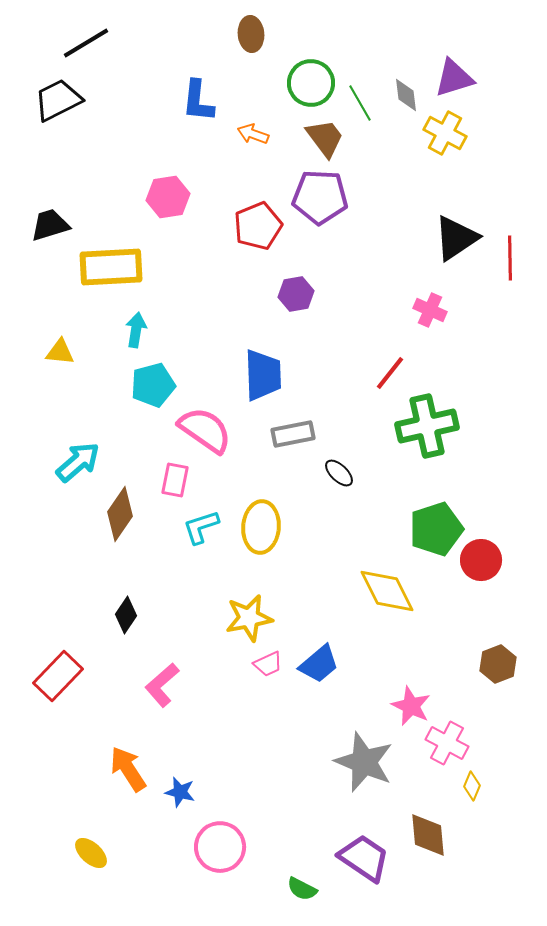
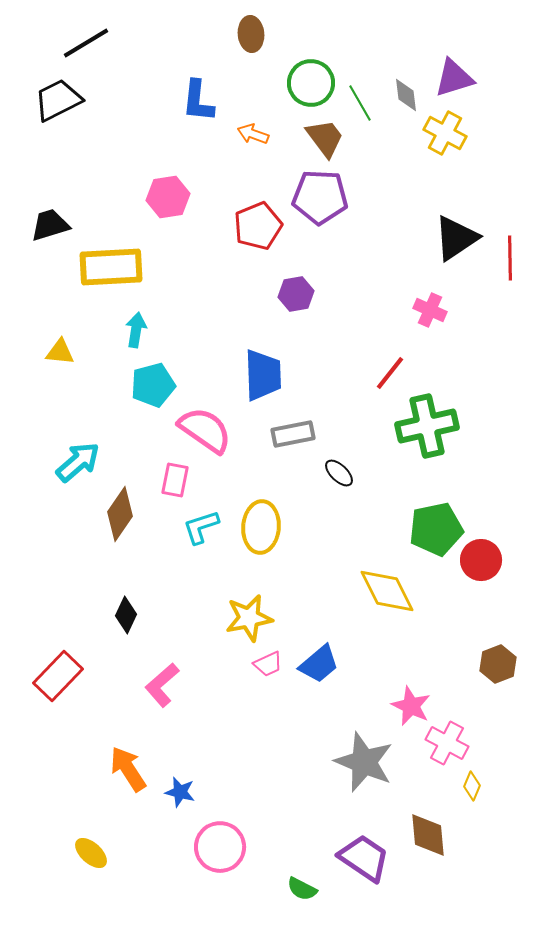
green pentagon at (436, 529): rotated 6 degrees clockwise
black diamond at (126, 615): rotated 9 degrees counterclockwise
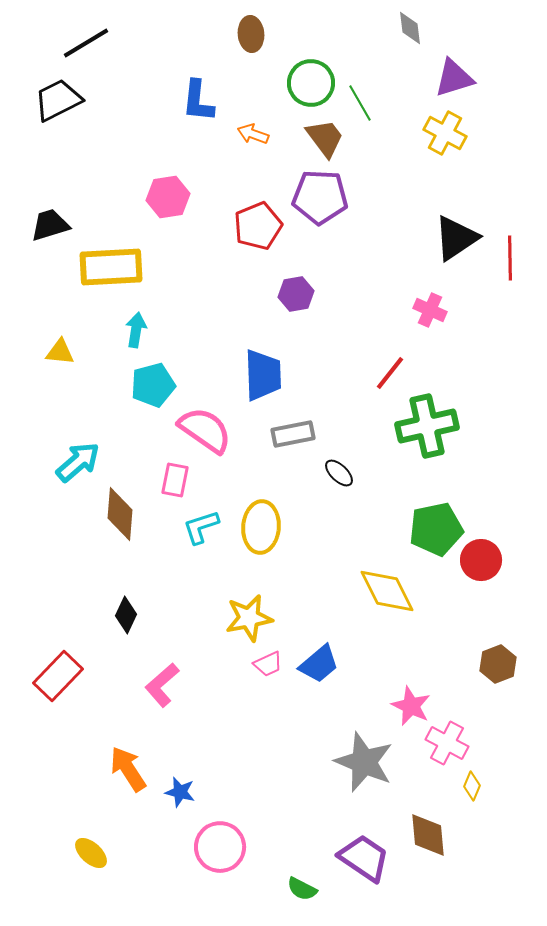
gray diamond at (406, 95): moved 4 px right, 67 px up
brown diamond at (120, 514): rotated 30 degrees counterclockwise
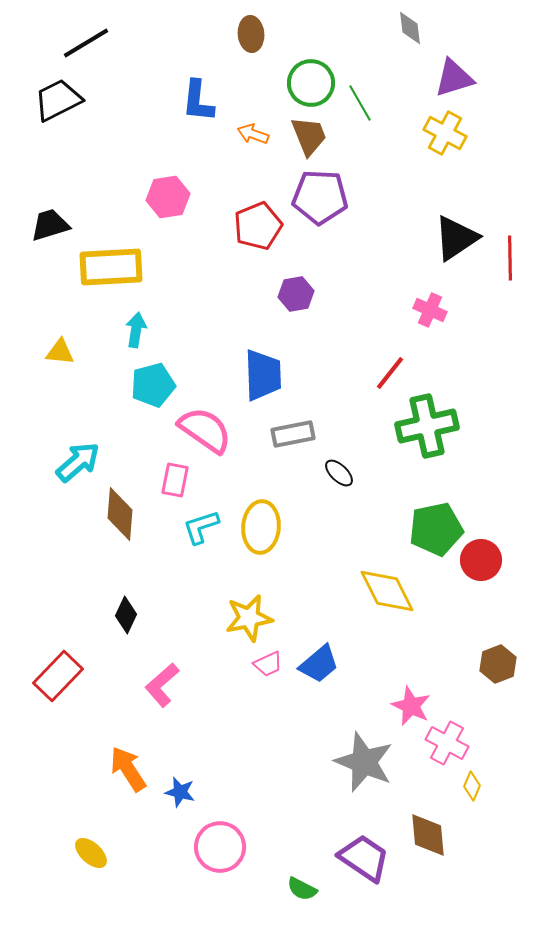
brown trapezoid at (325, 138): moved 16 px left, 2 px up; rotated 15 degrees clockwise
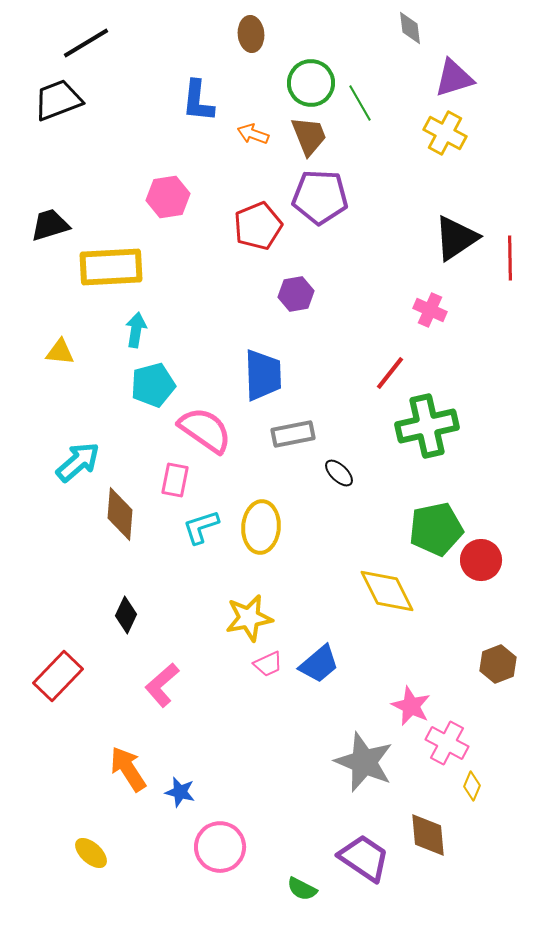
black trapezoid at (58, 100): rotated 6 degrees clockwise
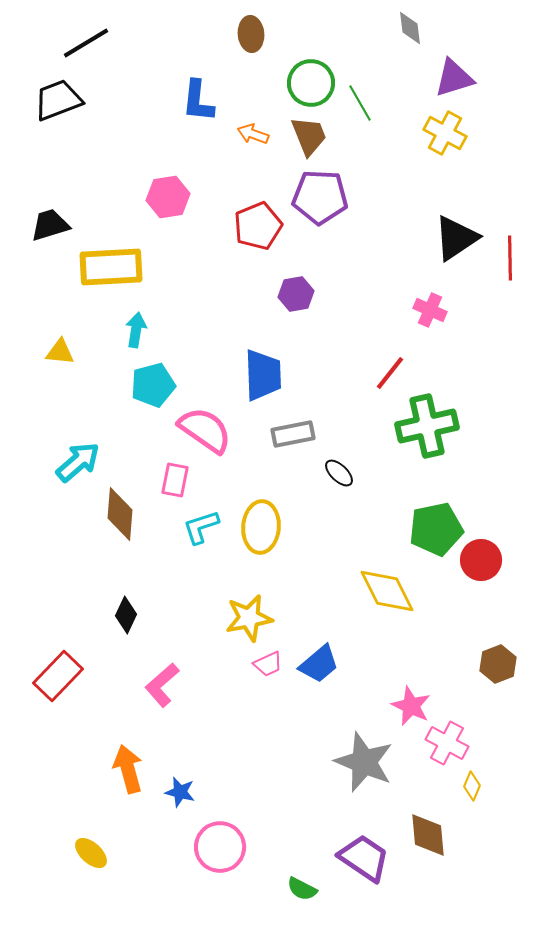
orange arrow at (128, 769): rotated 18 degrees clockwise
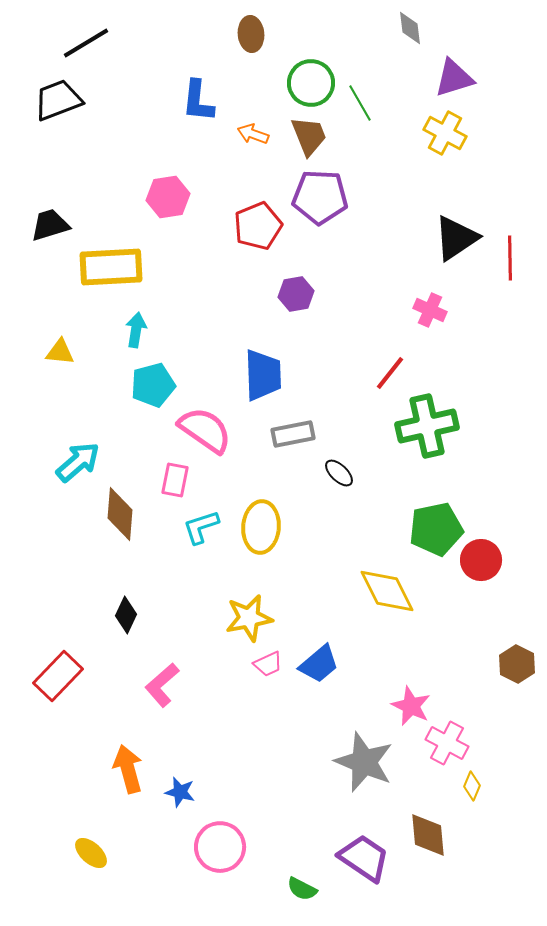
brown hexagon at (498, 664): moved 19 px right; rotated 12 degrees counterclockwise
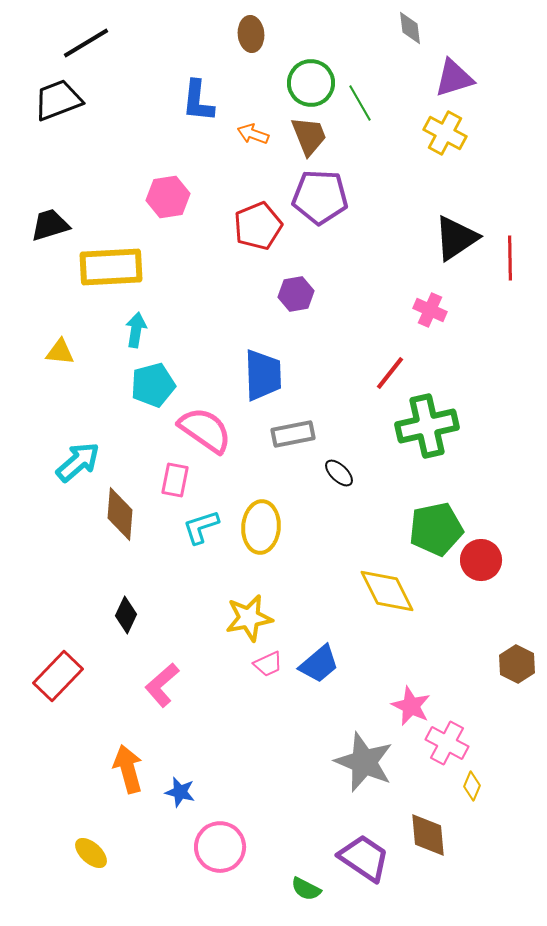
green semicircle at (302, 889): moved 4 px right
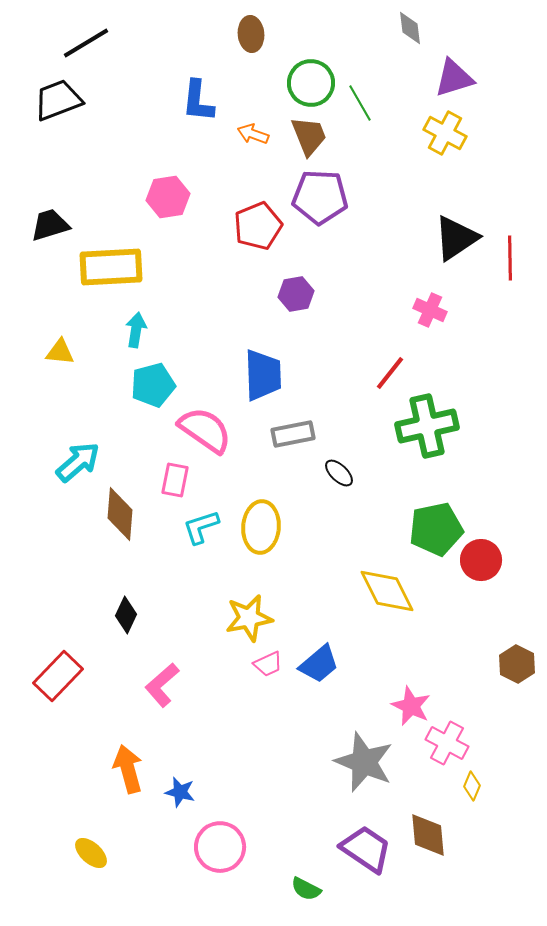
purple trapezoid at (364, 858): moved 2 px right, 9 px up
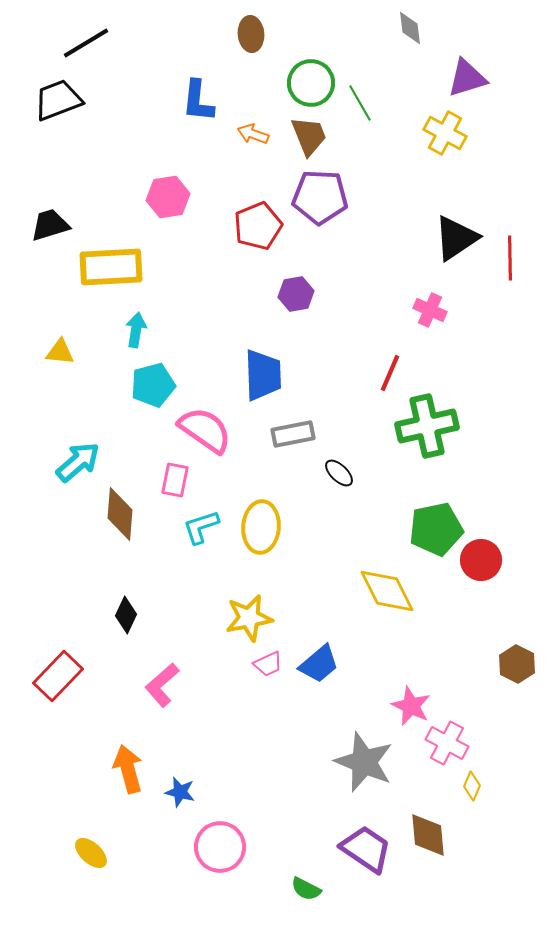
purple triangle at (454, 78): moved 13 px right
red line at (390, 373): rotated 15 degrees counterclockwise
